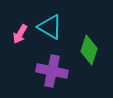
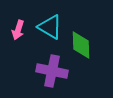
pink arrow: moved 2 px left, 4 px up; rotated 12 degrees counterclockwise
green diamond: moved 8 px left, 5 px up; rotated 20 degrees counterclockwise
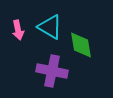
pink arrow: rotated 30 degrees counterclockwise
green diamond: rotated 8 degrees counterclockwise
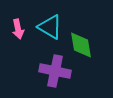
pink arrow: moved 1 px up
purple cross: moved 3 px right
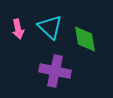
cyan triangle: rotated 12 degrees clockwise
green diamond: moved 4 px right, 6 px up
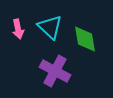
purple cross: rotated 16 degrees clockwise
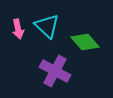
cyan triangle: moved 3 px left, 1 px up
green diamond: moved 3 px down; rotated 32 degrees counterclockwise
